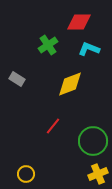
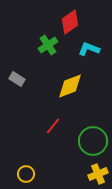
red diamond: moved 9 px left; rotated 35 degrees counterclockwise
yellow diamond: moved 2 px down
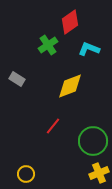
yellow cross: moved 1 px right, 1 px up
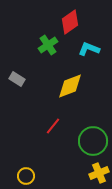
yellow circle: moved 2 px down
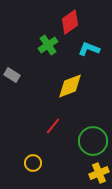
gray rectangle: moved 5 px left, 4 px up
yellow circle: moved 7 px right, 13 px up
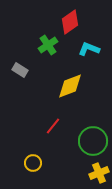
gray rectangle: moved 8 px right, 5 px up
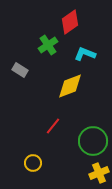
cyan L-shape: moved 4 px left, 5 px down
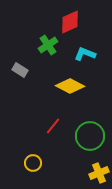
red diamond: rotated 10 degrees clockwise
yellow diamond: rotated 48 degrees clockwise
green circle: moved 3 px left, 5 px up
